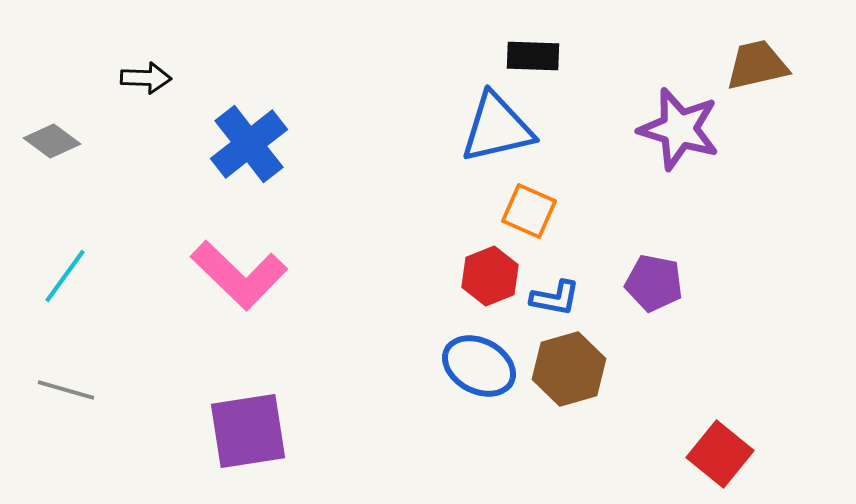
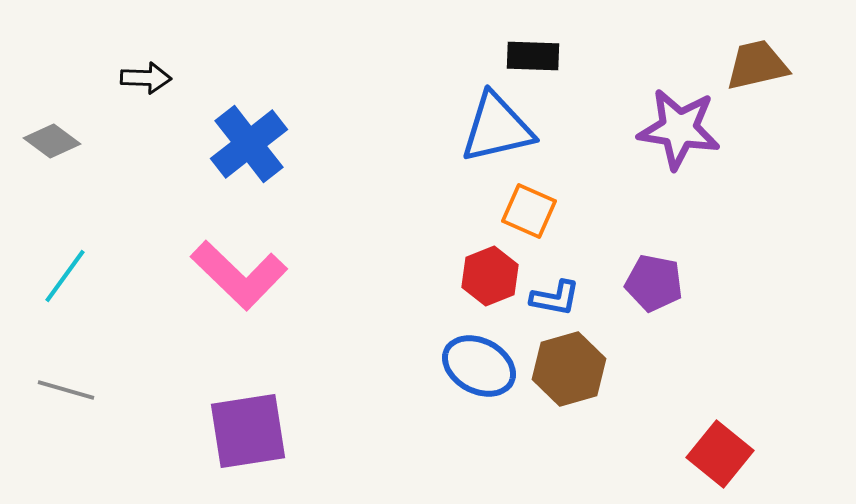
purple star: rotated 8 degrees counterclockwise
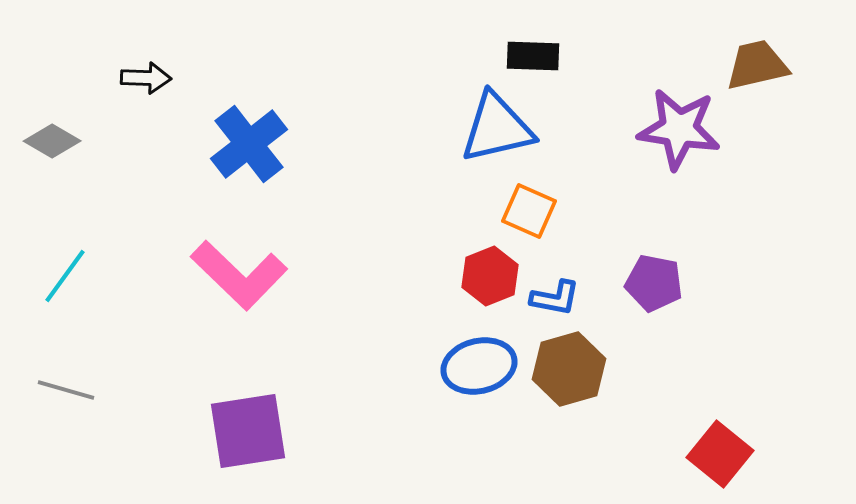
gray diamond: rotated 6 degrees counterclockwise
blue ellipse: rotated 42 degrees counterclockwise
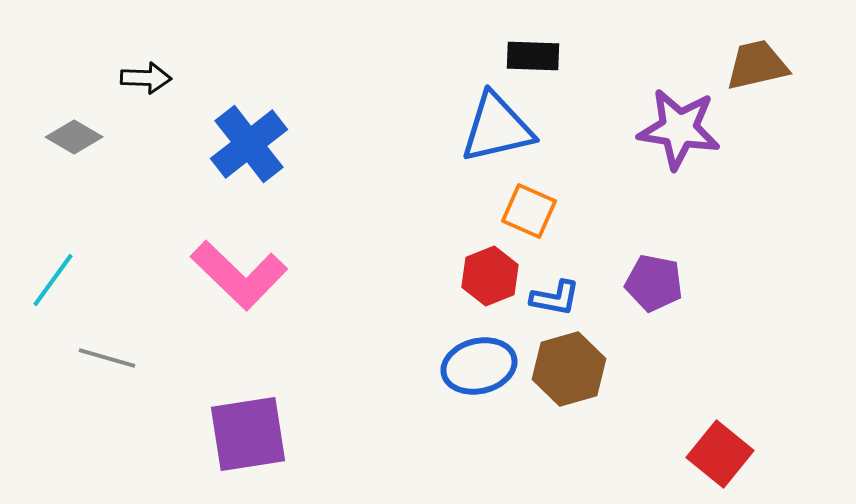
gray diamond: moved 22 px right, 4 px up
cyan line: moved 12 px left, 4 px down
gray line: moved 41 px right, 32 px up
purple square: moved 3 px down
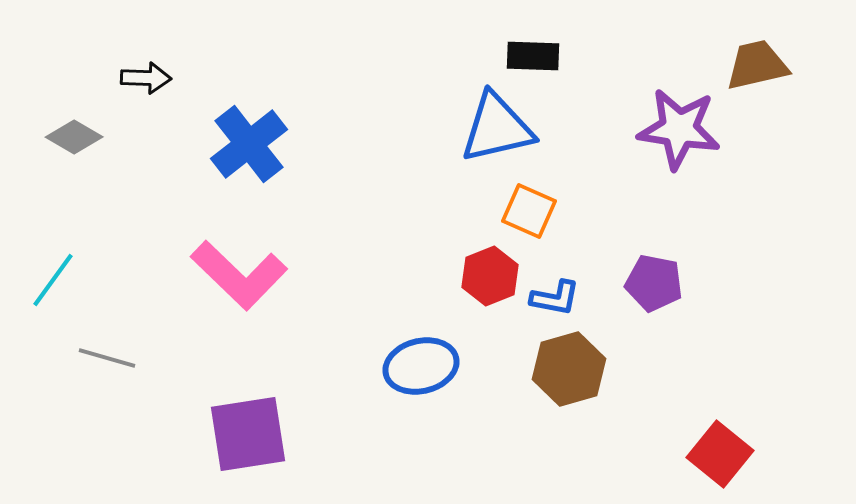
blue ellipse: moved 58 px left
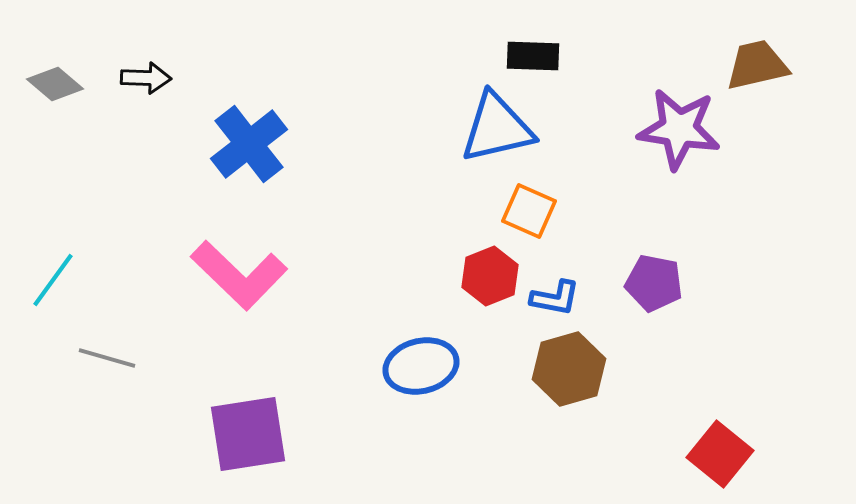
gray diamond: moved 19 px left, 53 px up; rotated 10 degrees clockwise
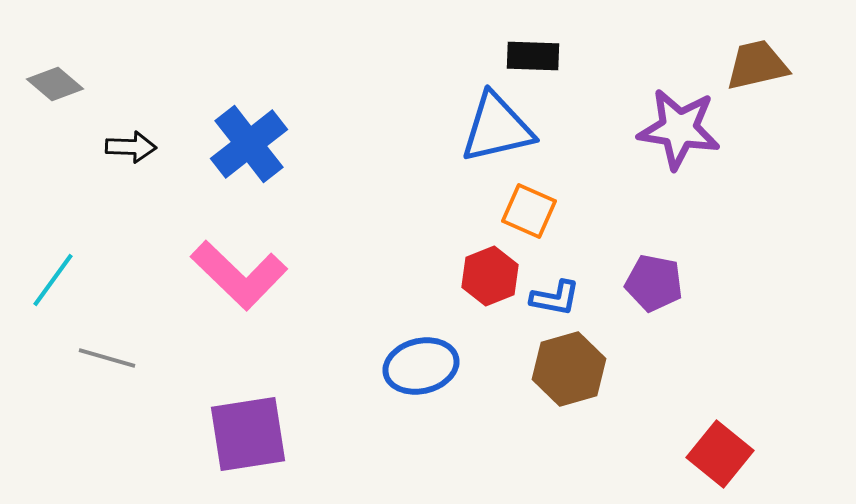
black arrow: moved 15 px left, 69 px down
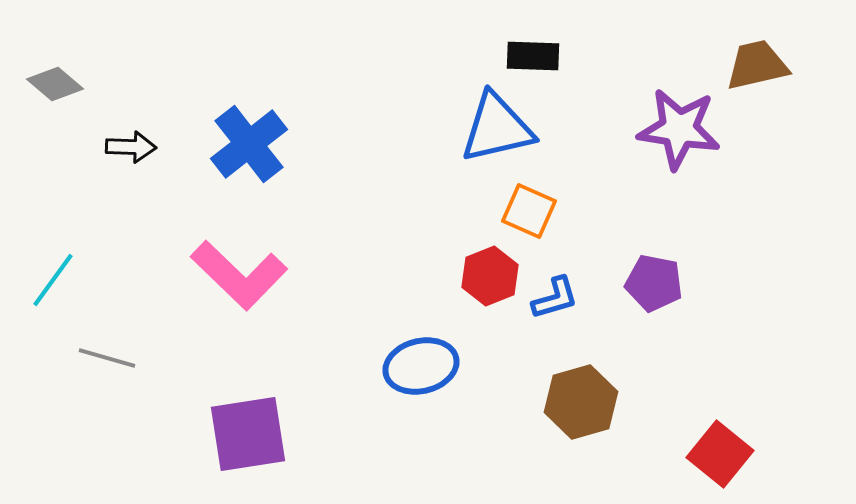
blue L-shape: rotated 27 degrees counterclockwise
brown hexagon: moved 12 px right, 33 px down
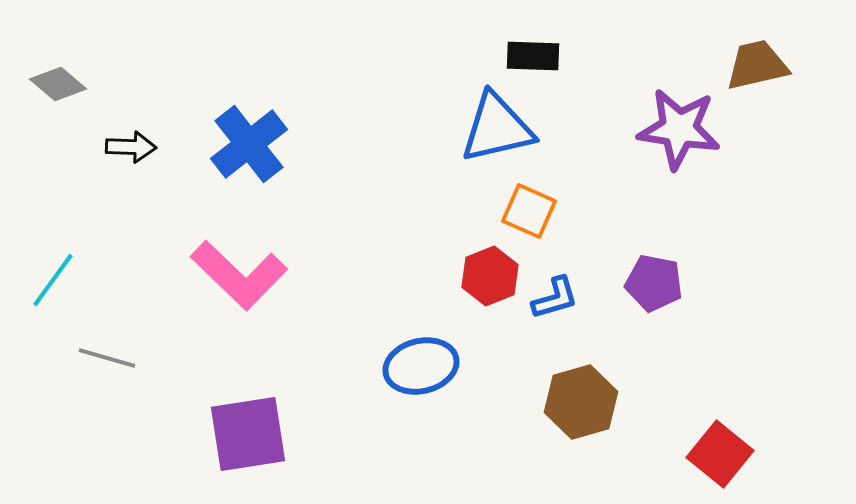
gray diamond: moved 3 px right
